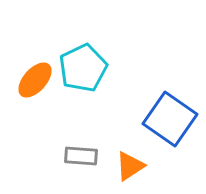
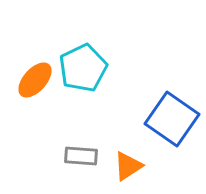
blue square: moved 2 px right
orange triangle: moved 2 px left
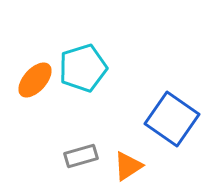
cyan pentagon: rotated 9 degrees clockwise
gray rectangle: rotated 20 degrees counterclockwise
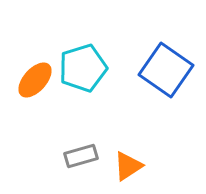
blue square: moved 6 px left, 49 px up
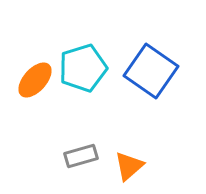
blue square: moved 15 px left, 1 px down
orange triangle: moved 1 px right; rotated 8 degrees counterclockwise
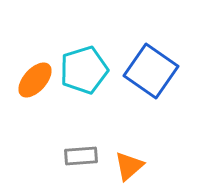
cyan pentagon: moved 1 px right, 2 px down
gray rectangle: rotated 12 degrees clockwise
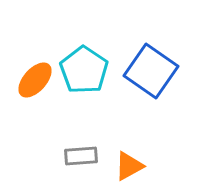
cyan pentagon: rotated 21 degrees counterclockwise
orange triangle: rotated 12 degrees clockwise
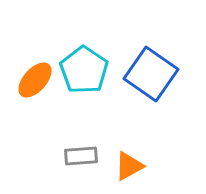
blue square: moved 3 px down
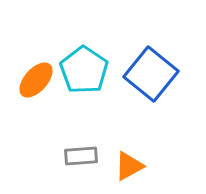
blue square: rotated 4 degrees clockwise
orange ellipse: moved 1 px right
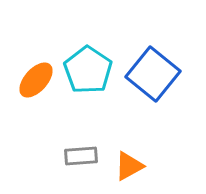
cyan pentagon: moved 4 px right
blue square: moved 2 px right
